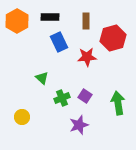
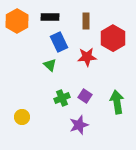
red hexagon: rotated 15 degrees counterclockwise
green triangle: moved 8 px right, 13 px up
green arrow: moved 1 px left, 1 px up
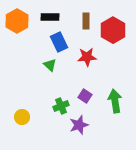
red hexagon: moved 8 px up
green cross: moved 1 px left, 8 px down
green arrow: moved 2 px left, 1 px up
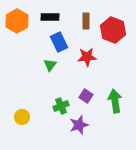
red hexagon: rotated 10 degrees counterclockwise
green triangle: rotated 24 degrees clockwise
purple square: moved 1 px right
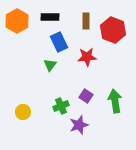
yellow circle: moved 1 px right, 5 px up
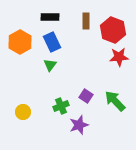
orange hexagon: moved 3 px right, 21 px down
blue rectangle: moved 7 px left
red star: moved 32 px right
green arrow: rotated 35 degrees counterclockwise
